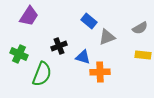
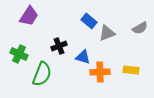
gray triangle: moved 4 px up
yellow rectangle: moved 12 px left, 15 px down
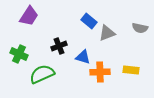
gray semicircle: rotated 42 degrees clockwise
green semicircle: rotated 135 degrees counterclockwise
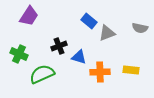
blue triangle: moved 4 px left
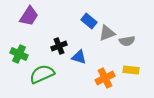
gray semicircle: moved 13 px left, 13 px down; rotated 21 degrees counterclockwise
orange cross: moved 5 px right, 6 px down; rotated 24 degrees counterclockwise
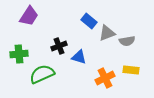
green cross: rotated 30 degrees counterclockwise
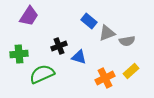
yellow rectangle: moved 1 px down; rotated 49 degrees counterclockwise
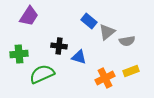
gray triangle: moved 1 px up; rotated 18 degrees counterclockwise
black cross: rotated 28 degrees clockwise
yellow rectangle: rotated 21 degrees clockwise
